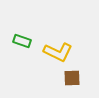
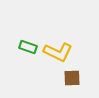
green rectangle: moved 6 px right, 6 px down
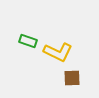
green rectangle: moved 6 px up
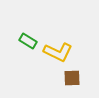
green rectangle: rotated 12 degrees clockwise
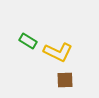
brown square: moved 7 px left, 2 px down
